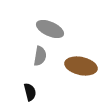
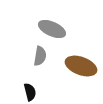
gray ellipse: moved 2 px right
brown ellipse: rotated 8 degrees clockwise
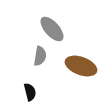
gray ellipse: rotated 24 degrees clockwise
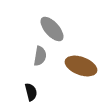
black semicircle: moved 1 px right
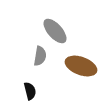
gray ellipse: moved 3 px right, 2 px down
black semicircle: moved 1 px left, 1 px up
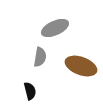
gray ellipse: moved 3 px up; rotated 72 degrees counterclockwise
gray semicircle: moved 1 px down
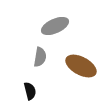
gray ellipse: moved 2 px up
brown ellipse: rotated 8 degrees clockwise
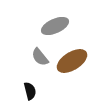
gray semicircle: rotated 132 degrees clockwise
brown ellipse: moved 9 px left, 5 px up; rotated 60 degrees counterclockwise
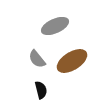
gray semicircle: moved 3 px left, 2 px down
black semicircle: moved 11 px right, 1 px up
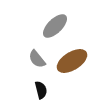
gray ellipse: rotated 20 degrees counterclockwise
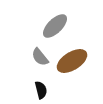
gray semicircle: moved 3 px right, 2 px up
